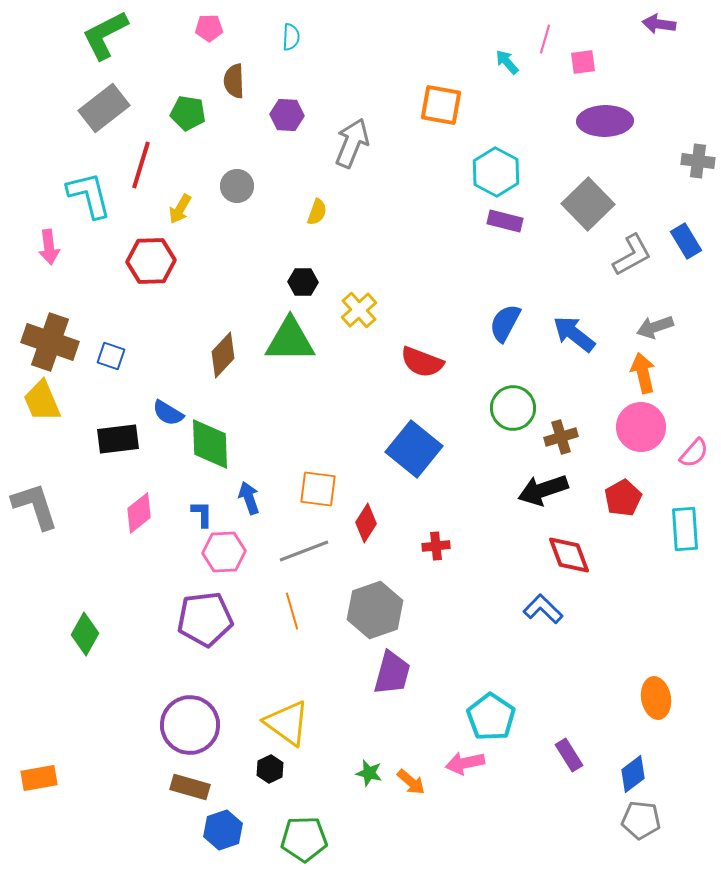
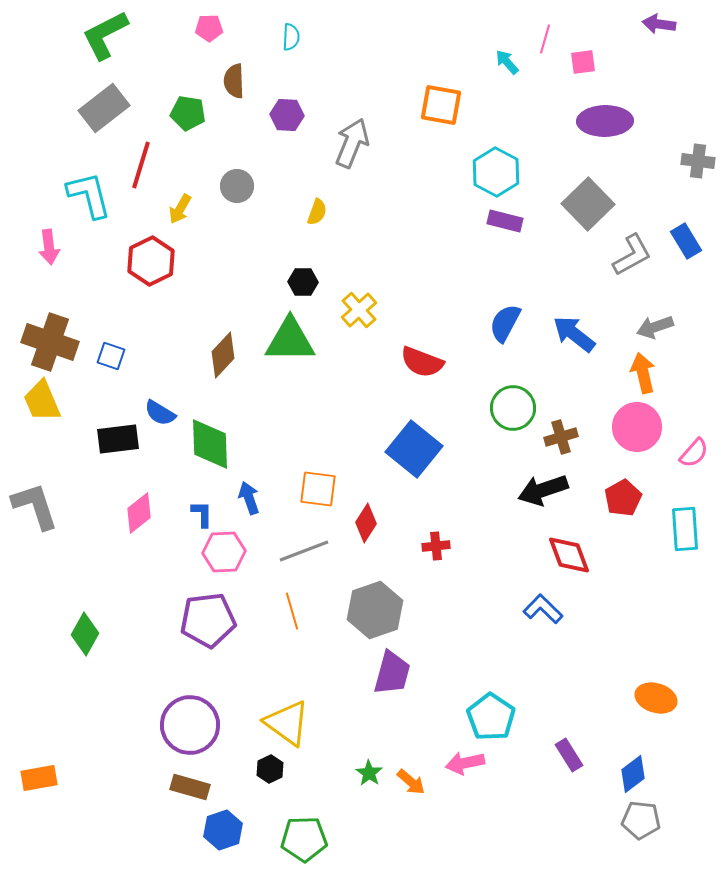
red hexagon at (151, 261): rotated 24 degrees counterclockwise
blue semicircle at (168, 413): moved 8 px left
pink circle at (641, 427): moved 4 px left
purple pentagon at (205, 619): moved 3 px right, 1 px down
orange ellipse at (656, 698): rotated 63 degrees counterclockwise
green star at (369, 773): rotated 20 degrees clockwise
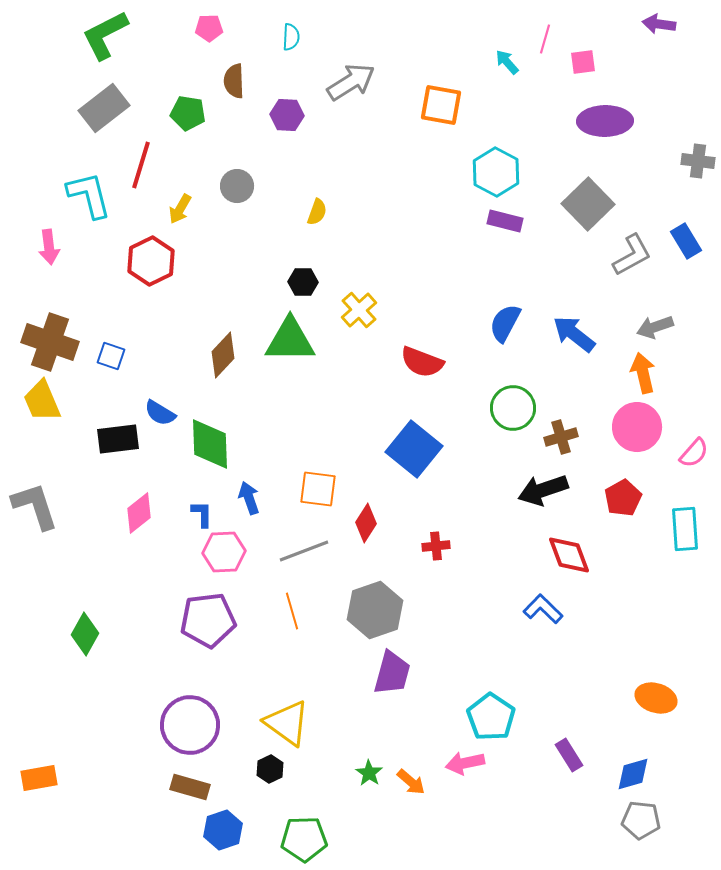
gray arrow at (352, 143): moved 1 px left, 61 px up; rotated 36 degrees clockwise
blue diamond at (633, 774): rotated 21 degrees clockwise
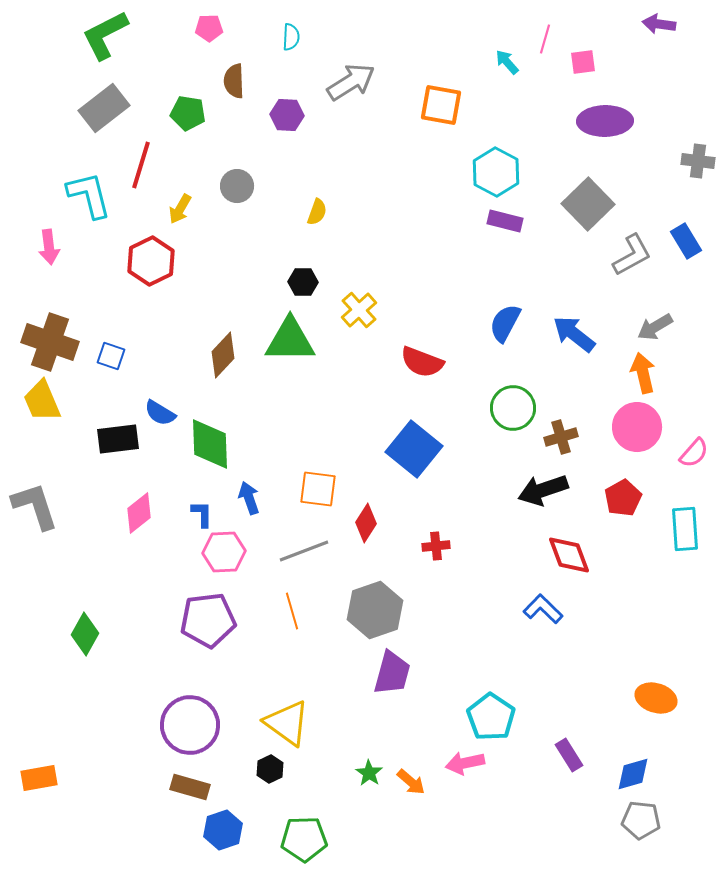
gray arrow at (655, 327): rotated 12 degrees counterclockwise
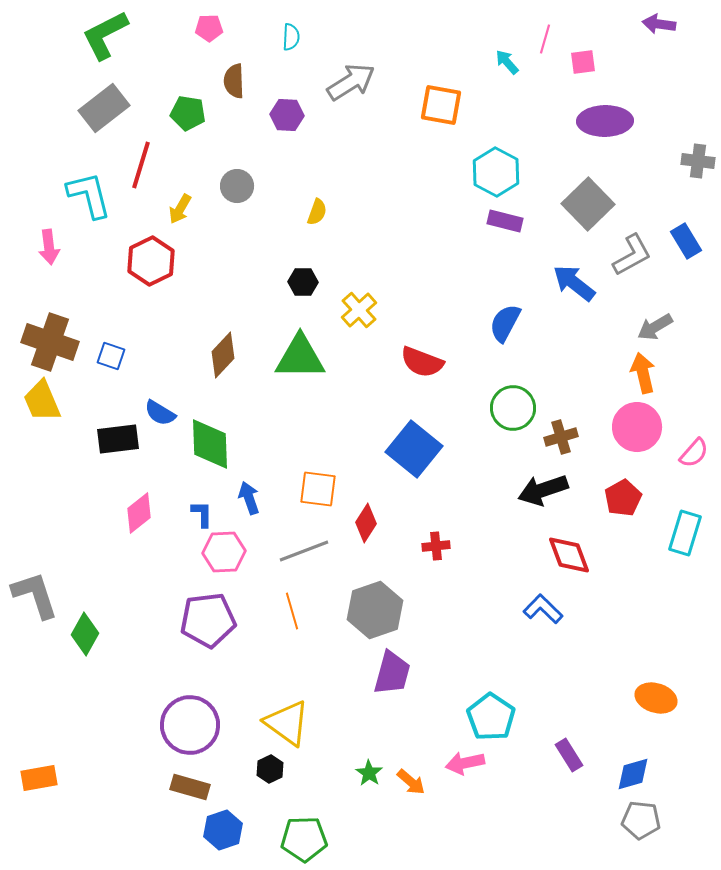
blue arrow at (574, 334): moved 51 px up
green triangle at (290, 340): moved 10 px right, 17 px down
gray L-shape at (35, 506): moved 89 px down
cyan rectangle at (685, 529): moved 4 px down; rotated 21 degrees clockwise
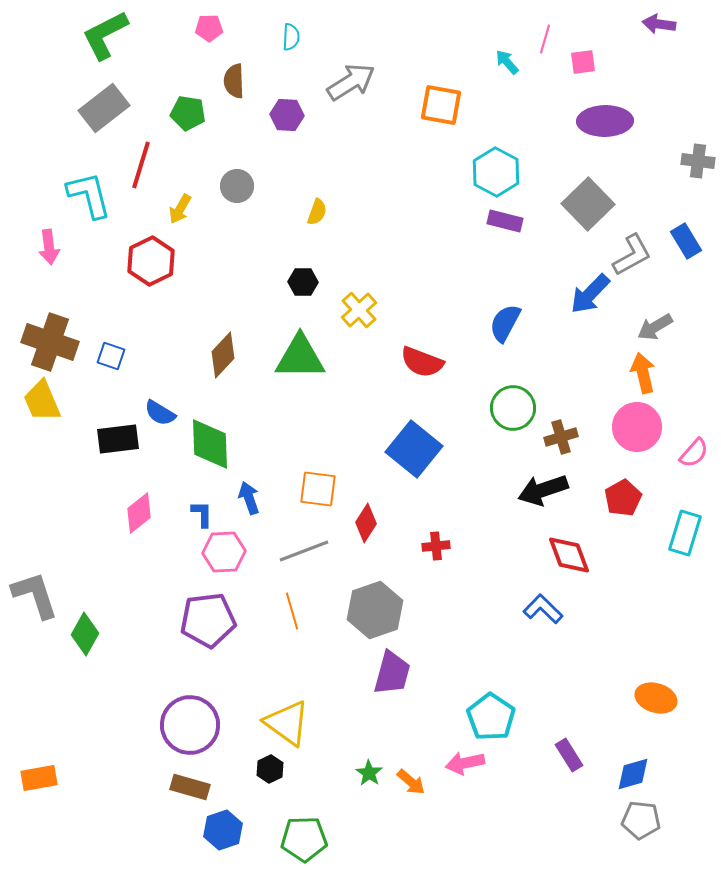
blue arrow at (574, 283): moved 16 px right, 11 px down; rotated 84 degrees counterclockwise
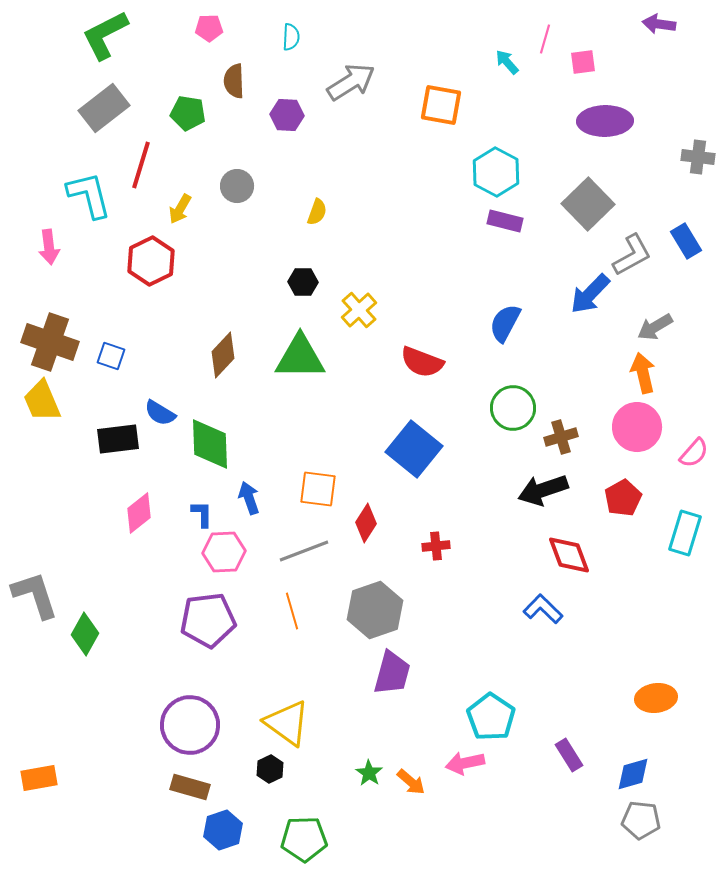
gray cross at (698, 161): moved 4 px up
orange ellipse at (656, 698): rotated 24 degrees counterclockwise
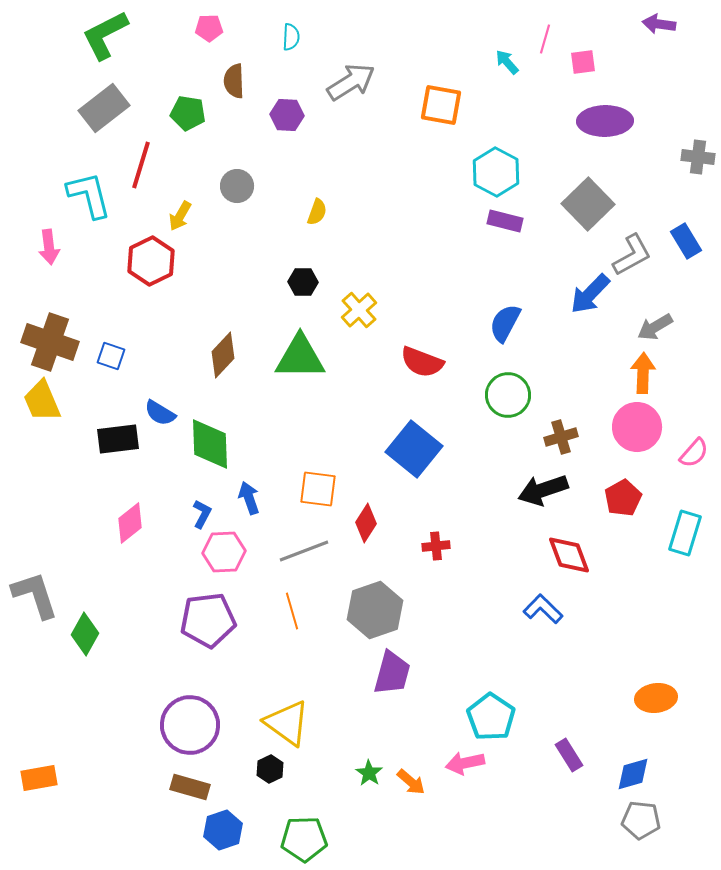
yellow arrow at (180, 209): moved 7 px down
orange arrow at (643, 373): rotated 15 degrees clockwise
green circle at (513, 408): moved 5 px left, 13 px up
pink diamond at (139, 513): moved 9 px left, 10 px down
blue L-shape at (202, 514): rotated 28 degrees clockwise
